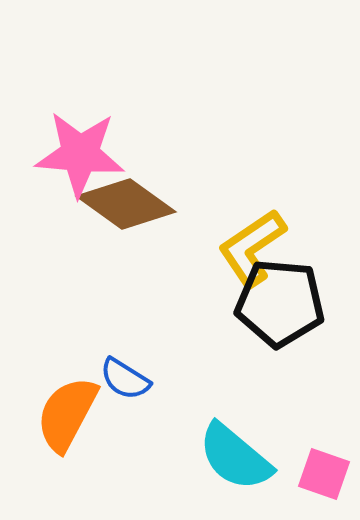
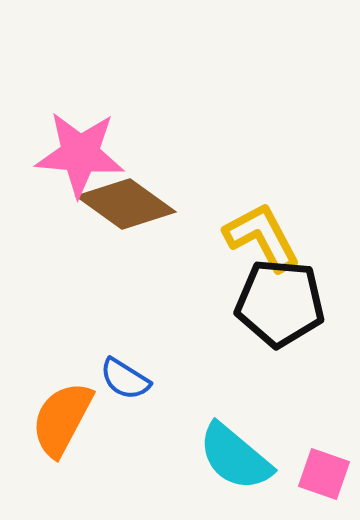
yellow L-shape: moved 10 px right, 11 px up; rotated 96 degrees clockwise
orange semicircle: moved 5 px left, 5 px down
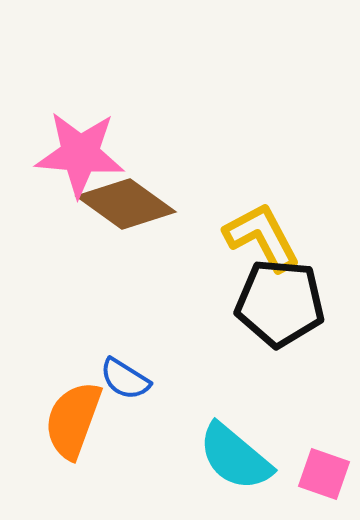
orange semicircle: moved 11 px right, 1 px down; rotated 8 degrees counterclockwise
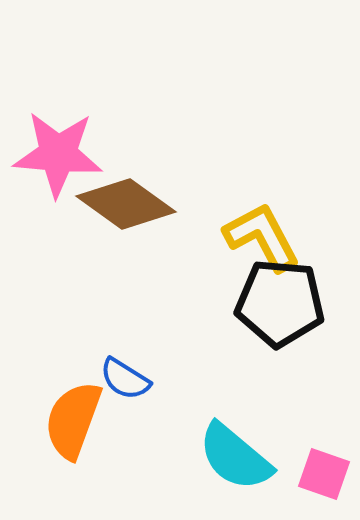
pink star: moved 22 px left
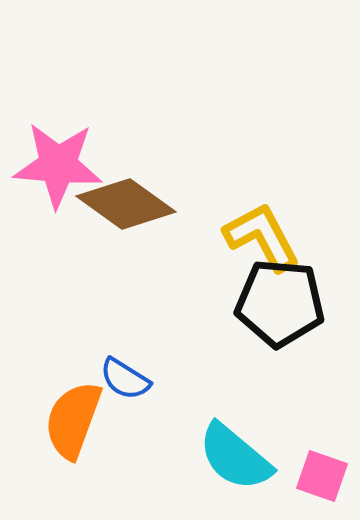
pink star: moved 11 px down
pink square: moved 2 px left, 2 px down
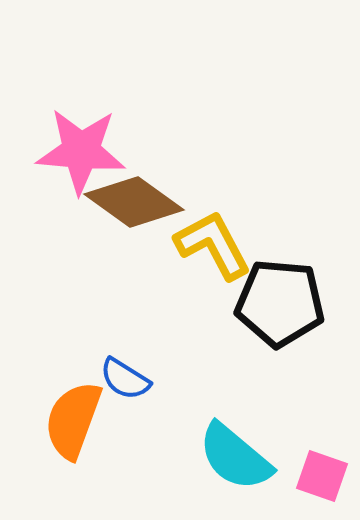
pink star: moved 23 px right, 14 px up
brown diamond: moved 8 px right, 2 px up
yellow L-shape: moved 49 px left, 8 px down
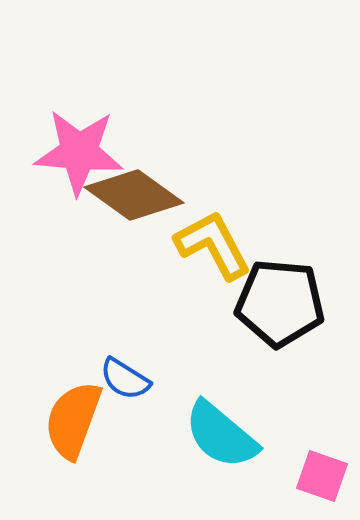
pink star: moved 2 px left, 1 px down
brown diamond: moved 7 px up
cyan semicircle: moved 14 px left, 22 px up
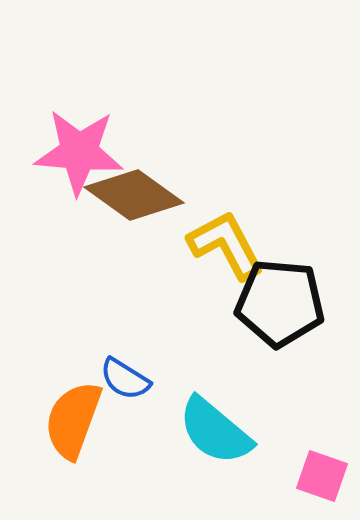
yellow L-shape: moved 13 px right
cyan semicircle: moved 6 px left, 4 px up
